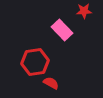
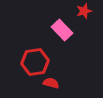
red star: rotated 14 degrees counterclockwise
red semicircle: rotated 14 degrees counterclockwise
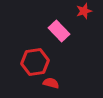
pink rectangle: moved 3 px left, 1 px down
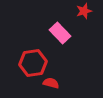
pink rectangle: moved 1 px right, 2 px down
red hexagon: moved 2 px left, 1 px down
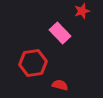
red star: moved 2 px left
red semicircle: moved 9 px right, 2 px down
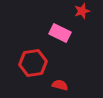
pink rectangle: rotated 20 degrees counterclockwise
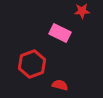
red star: rotated 14 degrees clockwise
red hexagon: moved 1 px left, 1 px down; rotated 12 degrees counterclockwise
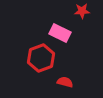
red hexagon: moved 9 px right, 6 px up
red semicircle: moved 5 px right, 3 px up
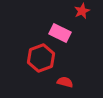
red star: rotated 21 degrees counterclockwise
